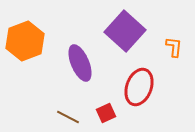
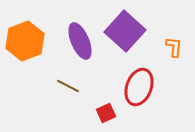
purple ellipse: moved 22 px up
brown line: moved 31 px up
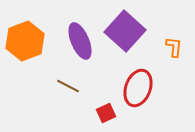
red ellipse: moved 1 px left, 1 px down
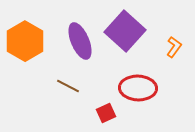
orange hexagon: rotated 9 degrees counterclockwise
orange L-shape: rotated 30 degrees clockwise
red ellipse: rotated 72 degrees clockwise
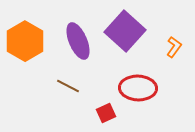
purple ellipse: moved 2 px left
